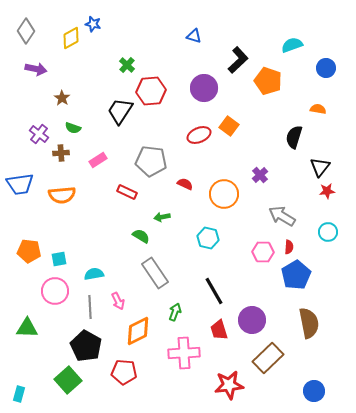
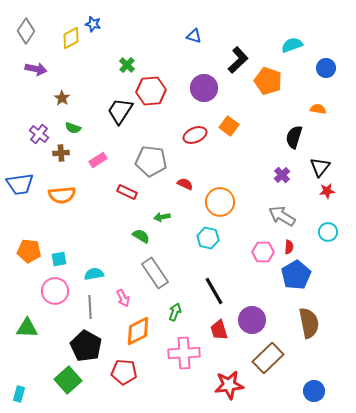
red ellipse at (199, 135): moved 4 px left
purple cross at (260, 175): moved 22 px right
orange circle at (224, 194): moved 4 px left, 8 px down
pink arrow at (118, 301): moved 5 px right, 3 px up
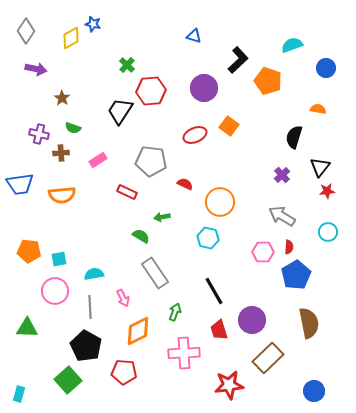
purple cross at (39, 134): rotated 24 degrees counterclockwise
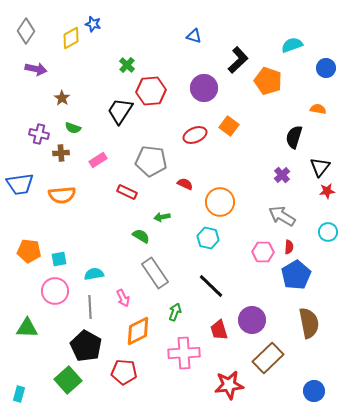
black line at (214, 291): moved 3 px left, 5 px up; rotated 16 degrees counterclockwise
